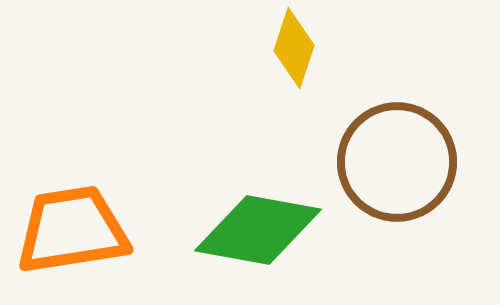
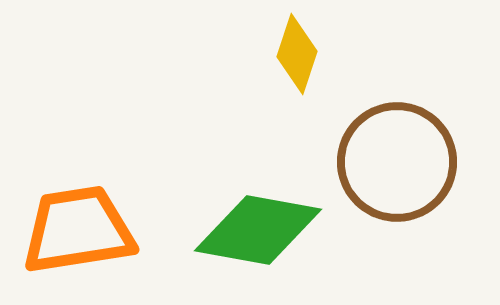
yellow diamond: moved 3 px right, 6 px down
orange trapezoid: moved 6 px right
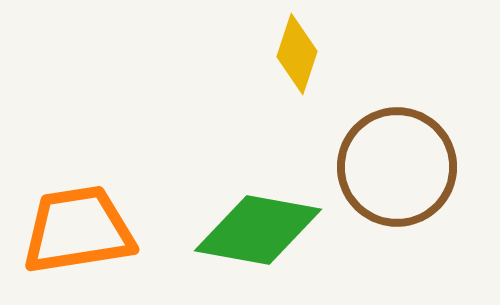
brown circle: moved 5 px down
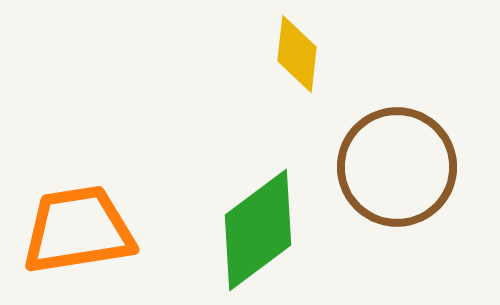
yellow diamond: rotated 12 degrees counterclockwise
green diamond: rotated 47 degrees counterclockwise
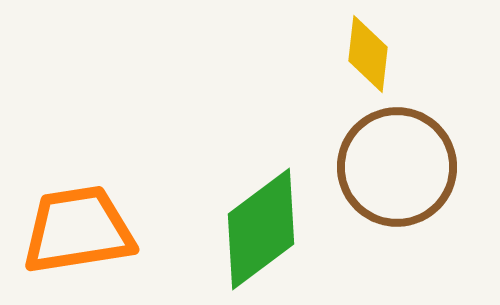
yellow diamond: moved 71 px right
green diamond: moved 3 px right, 1 px up
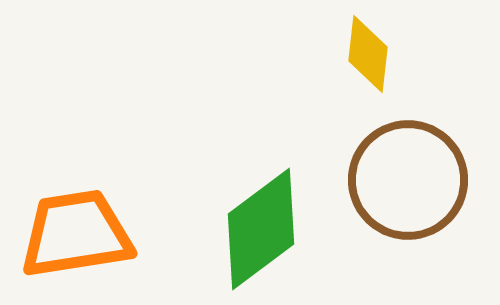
brown circle: moved 11 px right, 13 px down
orange trapezoid: moved 2 px left, 4 px down
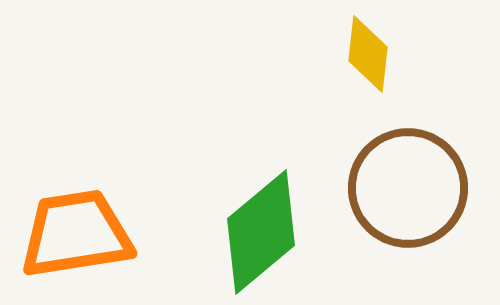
brown circle: moved 8 px down
green diamond: moved 3 px down; rotated 3 degrees counterclockwise
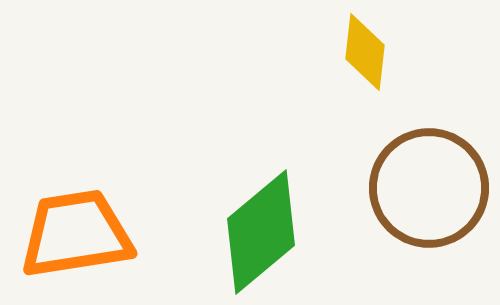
yellow diamond: moved 3 px left, 2 px up
brown circle: moved 21 px right
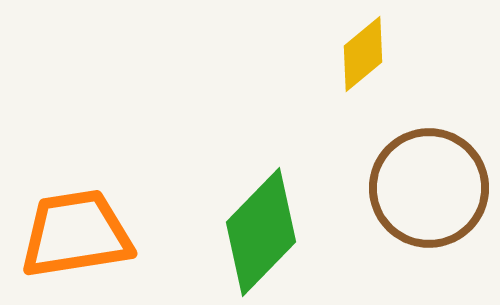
yellow diamond: moved 2 px left, 2 px down; rotated 44 degrees clockwise
green diamond: rotated 6 degrees counterclockwise
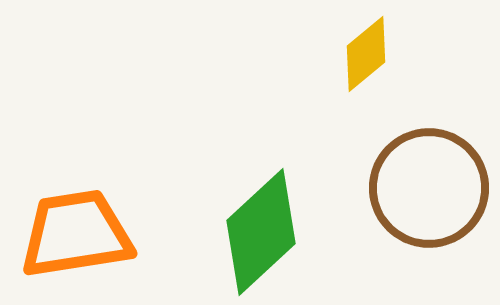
yellow diamond: moved 3 px right
green diamond: rotated 3 degrees clockwise
